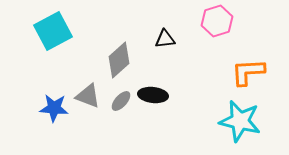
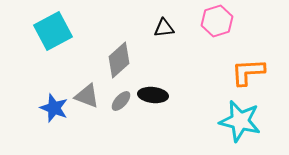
black triangle: moved 1 px left, 11 px up
gray triangle: moved 1 px left
blue star: rotated 16 degrees clockwise
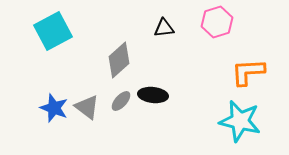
pink hexagon: moved 1 px down
gray triangle: moved 11 px down; rotated 16 degrees clockwise
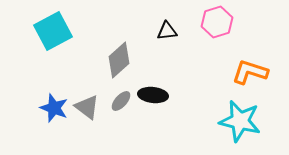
black triangle: moved 3 px right, 3 px down
orange L-shape: moved 2 px right; rotated 21 degrees clockwise
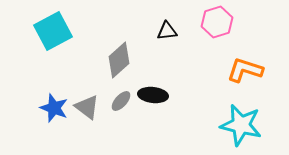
orange L-shape: moved 5 px left, 2 px up
cyan star: moved 1 px right, 4 px down
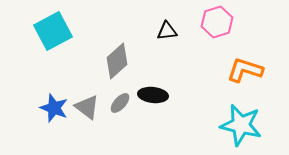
gray diamond: moved 2 px left, 1 px down
gray ellipse: moved 1 px left, 2 px down
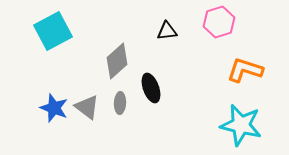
pink hexagon: moved 2 px right
black ellipse: moved 2 px left, 7 px up; rotated 64 degrees clockwise
gray ellipse: rotated 40 degrees counterclockwise
